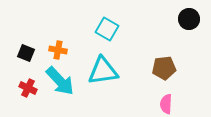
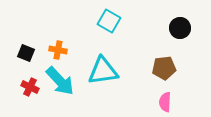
black circle: moved 9 px left, 9 px down
cyan square: moved 2 px right, 8 px up
red cross: moved 2 px right, 1 px up
pink semicircle: moved 1 px left, 2 px up
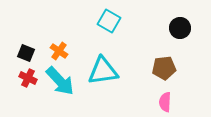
orange cross: moved 1 px right, 1 px down; rotated 24 degrees clockwise
red cross: moved 2 px left, 9 px up
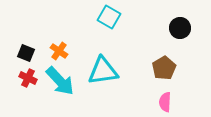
cyan square: moved 4 px up
brown pentagon: rotated 25 degrees counterclockwise
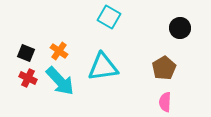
cyan triangle: moved 4 px up
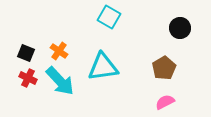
pink semicircle: rotated 60 degrees clockwise
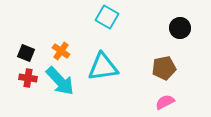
cyan square: moved 2 px left
orange cross: moved 2 px right
brown pentagon: rotated 20 degrees clockwise
red cross: rotated 18 degrees counterclockwise
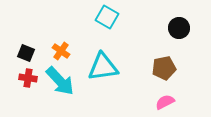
black circle: moved 1 px left
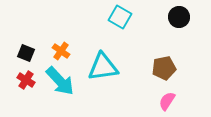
cyan square: moved 13 px right
black circle: moved 11 px up
red cross: moved 2 px left, 2 px down; rotated 24 degrees clockwise
pink semicircle: moved 2 px right, 1 px up; rotated 30 degrees counterclockwise
